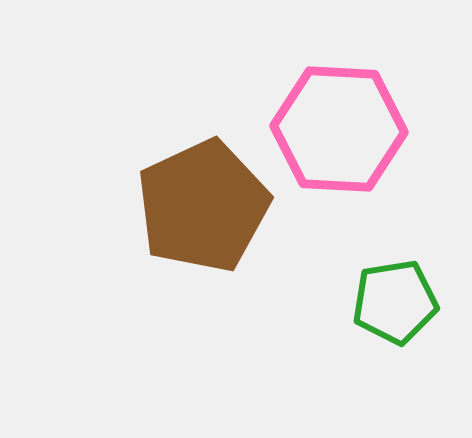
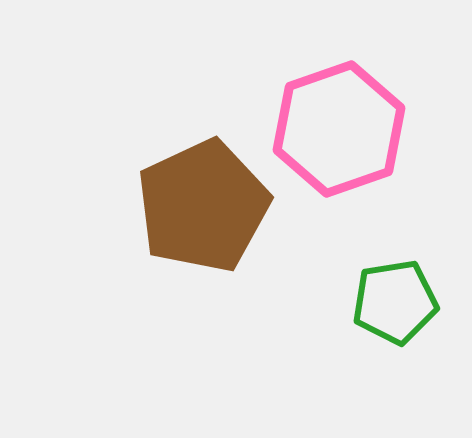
pink hexagon: rotated 22 degrees counterclockwise
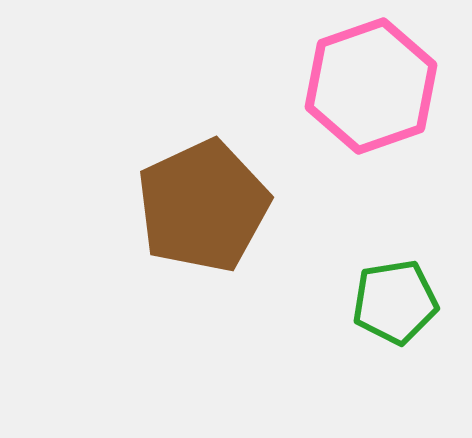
pink hexagon: moved 32 px right, 43 px up
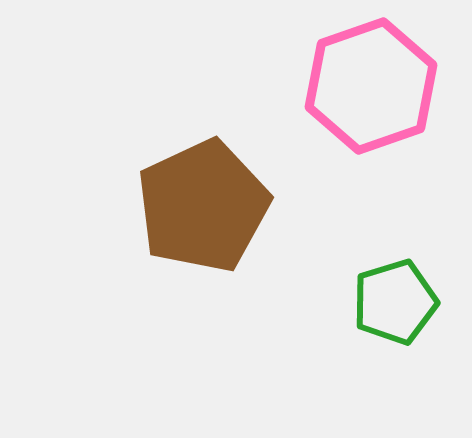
green pentagon: rotated 8 degrees counterclockwise
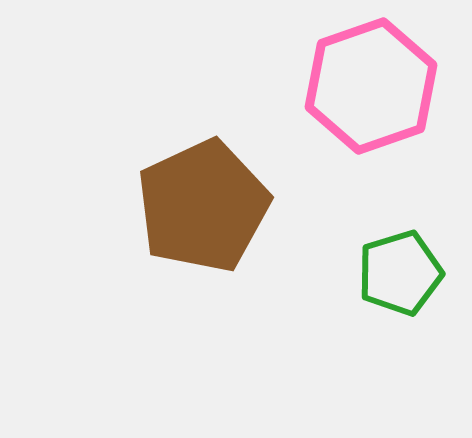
green pentagon: moved 5 px right, 29 px up
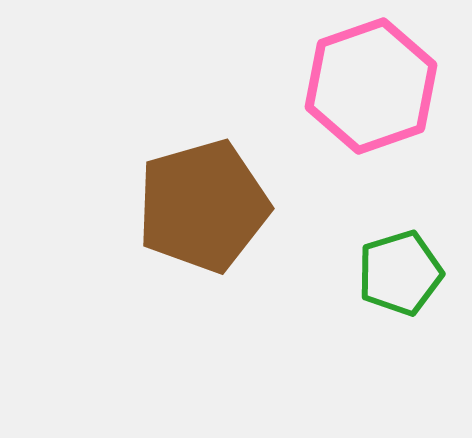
brown pentagon: rotated 9 degrees clockwise
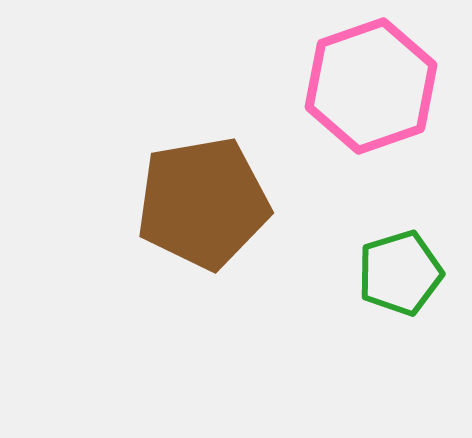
brown pentagon: moved 3 px up; rotated 6 degrees clockwise
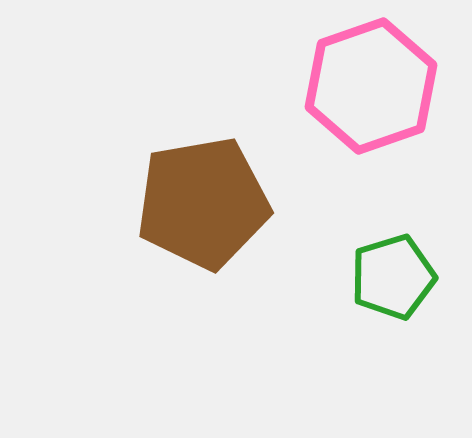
green pentagon: moved 7 px left, 4 px down
